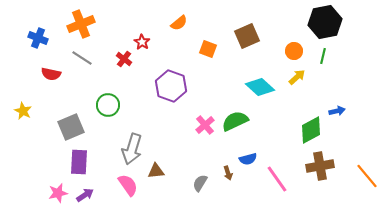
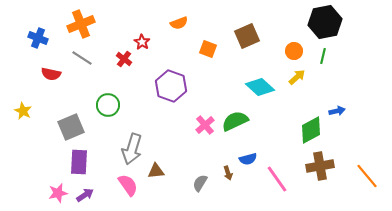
orange semicircle: rotated 18 degrees clockwise
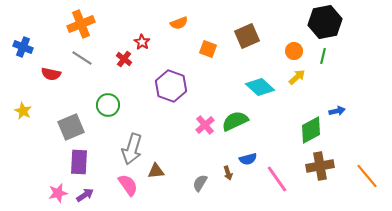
blue cross: moved 15 px left, 9 px down
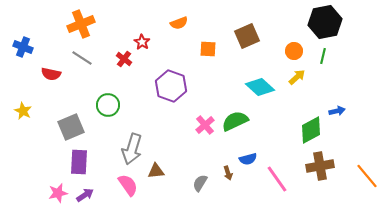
orange square: rotated 18 degrees counterclockwise
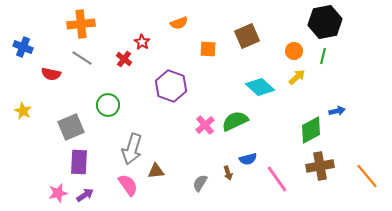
orange cross: rotated 16 degrees clockwise
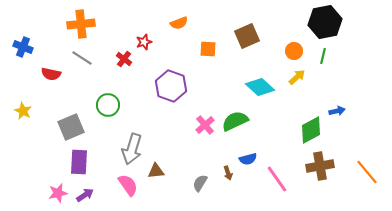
red star: moved 2 px right; rotated 21 degrees clockwise
orange line: moved 4 px up
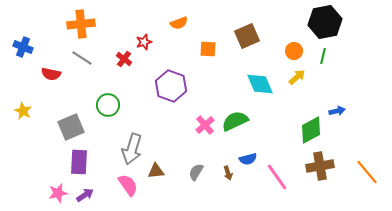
cyan diamond: moved 3 px up; rotated 24 degrees clockwise
pink line: moved 2 px up
gray semicircle: moved 4 px left, 11 px up
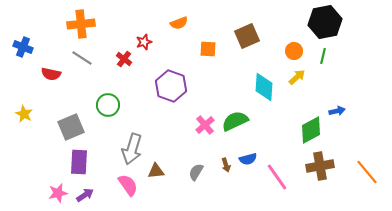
cyan diamond: moved 4 px right, 3 px down; rotated 28 degrees clockwise
yellow star: moved 1 px right, 3 px down
brown arrow: moved 2 px left, 8 px up
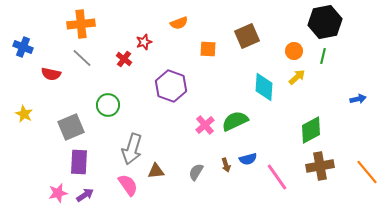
gray line: rotated 10 degrees clockwise
blue arrow: moved 21 px right, 12 px up
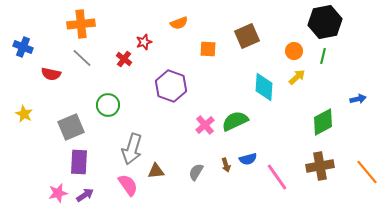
green diamond: moved 12 px right, 8 px up
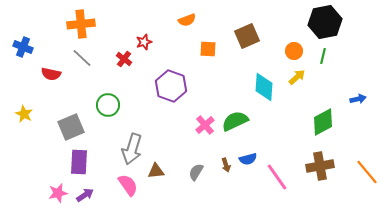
orange semicircle: moved 8 px right, 3 px up
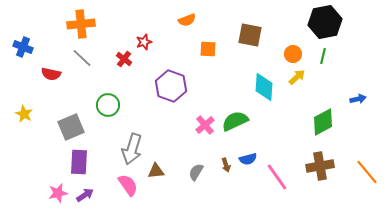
brown square: moved 3 px right, 1 px up; rotated 35 degrees clockwise
orange circle: moved 1 px left, 3 px down
